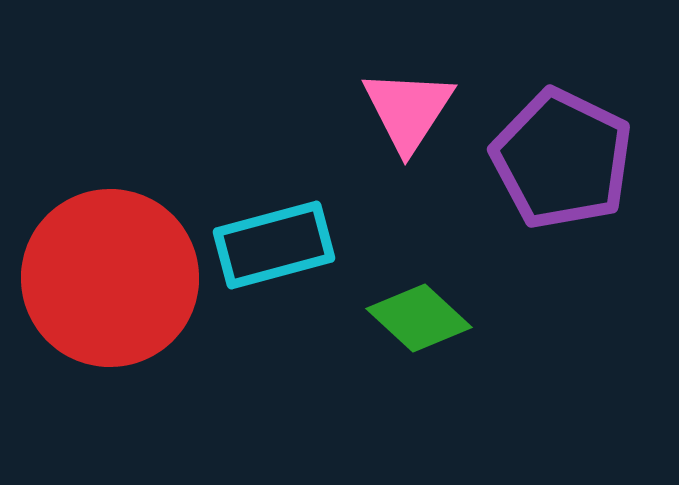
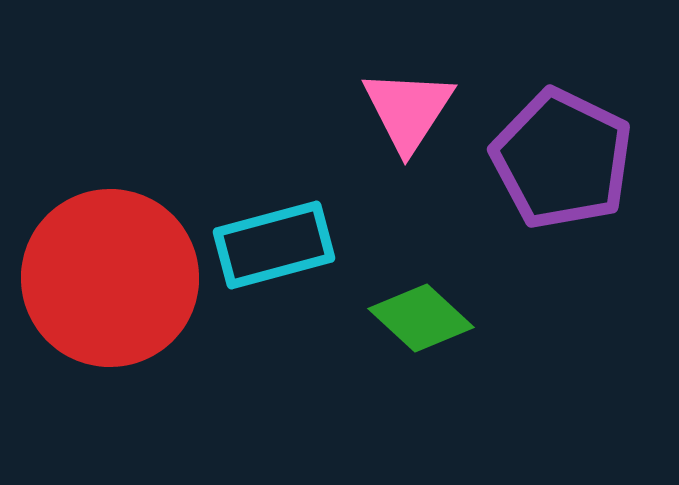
green diamond: moved 2 px right
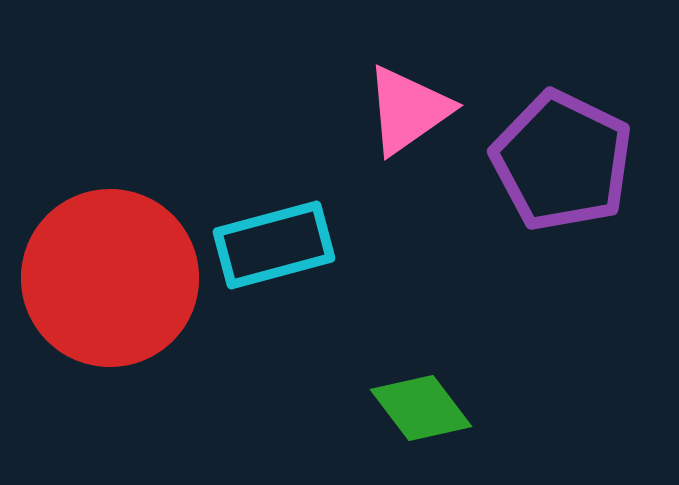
pink triangle: rotated 22 degrees clockwise
purple pentagon: moved 2 px down
green diamond: moved 90 px down; rotated 10 degrees clockwise
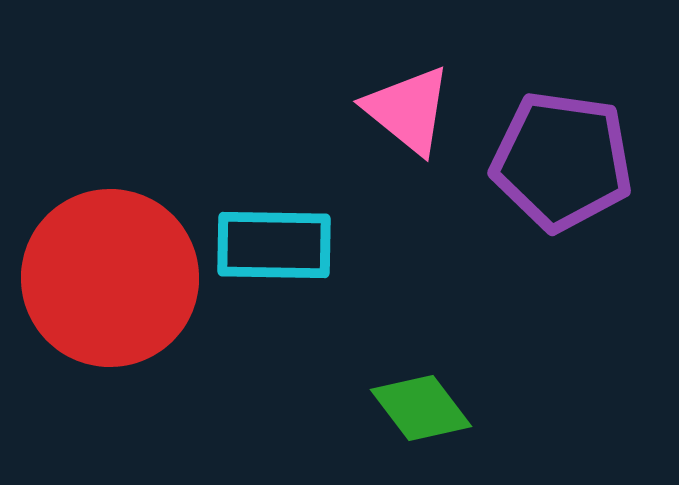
pink triangle: rotated 46 degrees counterclockwise
purple pentagon: rotated 18 degrees counterclockwise
cyan rectangle: rotated 16 degrees clockwise
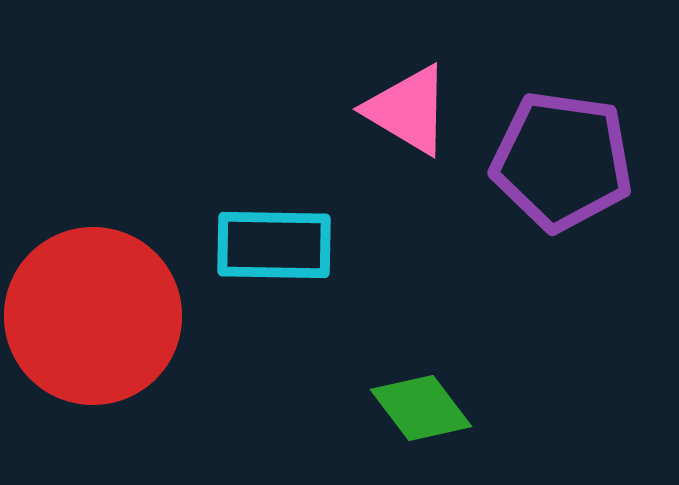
pink triangle: rotated 8 degrees counterclockwise
red circle: moved 17 px left, 38 px down
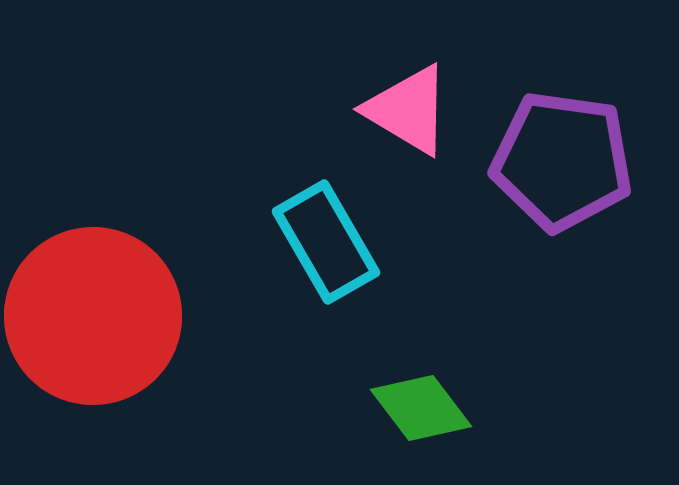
cyan rectangle: moved 52 px right, 3 px up; rotated 59 degrees clockwise
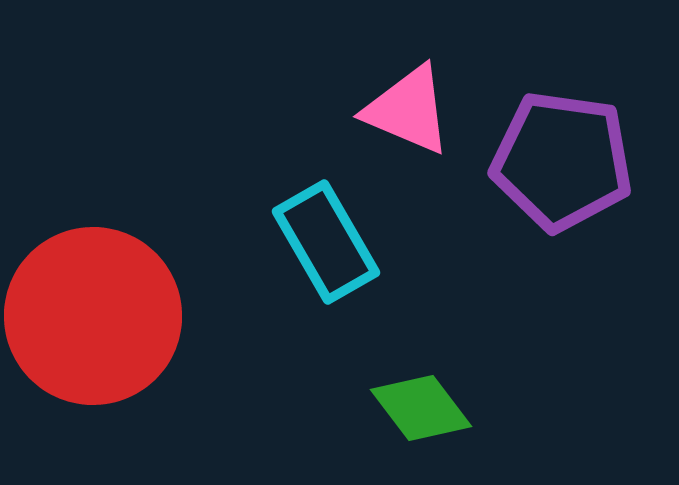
pink triangle: rotated 8 degrees counterclockwise
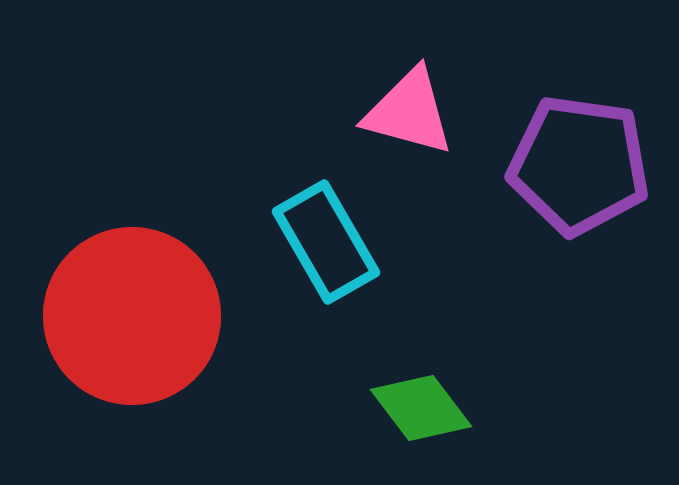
pink triangle: moved 1 px right, 2 px down; rotated 8 degrees counterclockwise
purple pentagon: moved 17 px right, 4 px down
red circle: moved 39 px right
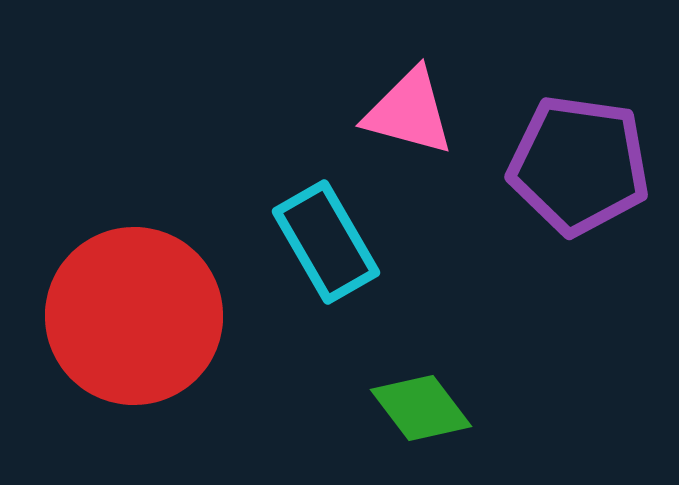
red circle: moved 2 px right
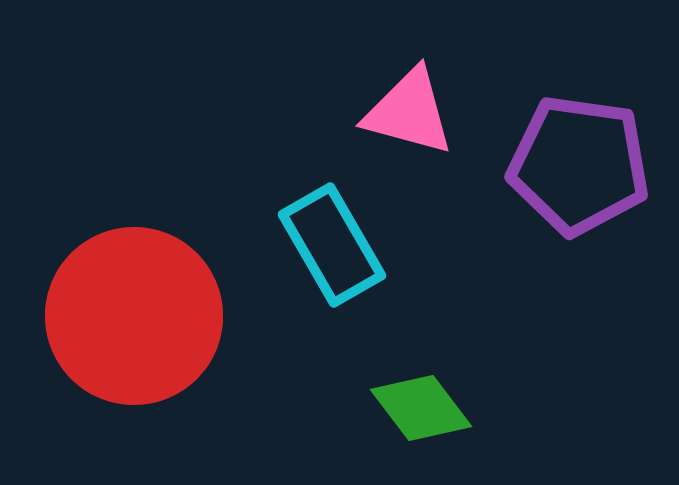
cyan rectangle: moved 6 px right, 3 px down
